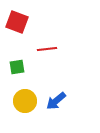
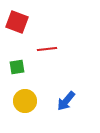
blue arrow: moved 10 px right; rotated 10 degrees counterclockwise
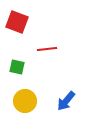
green square: rotated 21 degrees clockwise
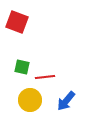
red line: moved 2 px left, 28 px down
green square: moved 5 px right
yellow circle: moved 5 px right, 1 px up
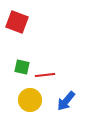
red line: moved 2 px up
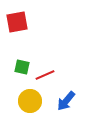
red square: rotated 30 degrees counterclockwise
red line: rotated 18 degrees counterclockwise
yellow circle: moved 1 px down
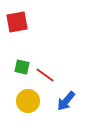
red line: rotated 60 degrees clockwise
yellow circle: moved 2 px left
